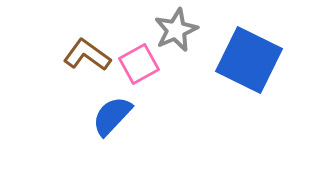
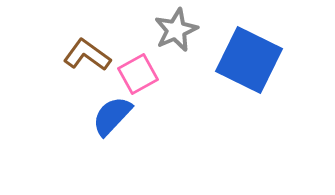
pink square: moved 1 px left, 10 px down
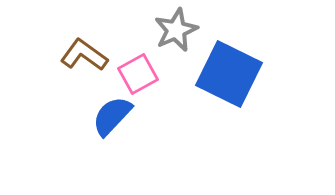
brown L-shape: moved 3 px left
blue square: moved 20 px left, 14 px down
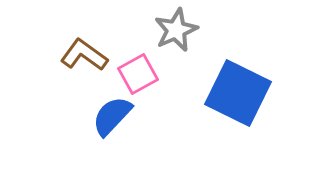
blue square: moved 9 px right, 19 px down
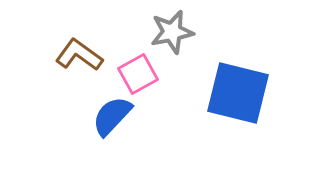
gray star: moved 4 px left, 2 px down; rotated 12 degrees clockwise
brown L-shape: moved 5 px left
blue square: rotated 12 degrees counterclockwise
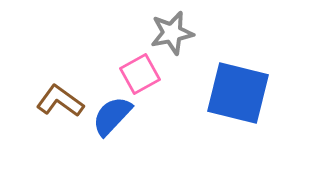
gray star: moved 1 px down
brown L-shape: moved 19 px left, 46 px down
pink square: moved 2 px right
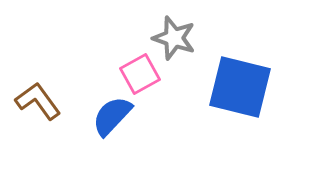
gray star: moved 2 px right, 5 px down; rotated 30 degrees clockwise
blue square: moved 2 px right, 6 px up
brown L-shape: moved 22 px left; rotated 18 degrees clockwise
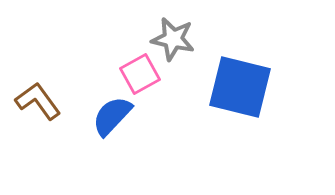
gray star: moved 1 px left, 1 px down; rotated 6 degrees counterclockwise
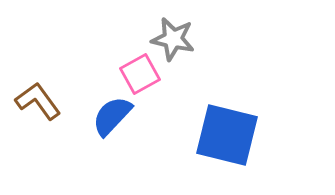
blue square: moved 13 px left, 48 px down
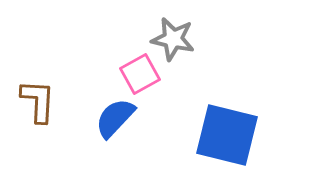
brown L-shape: rotated 39 degrees clockwise
blue semicircle: moved 3 px right, 2 px down
